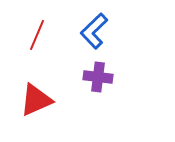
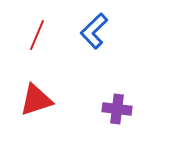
purple cross: moved 19 px right, 32 px down
red triangle: rotated 6 degrees clockwise
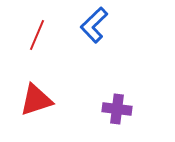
blue L-shape: moved 6 px up
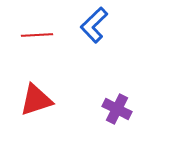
red line: rotated 64 degrees clockwise
purple cross: rotated 20 degrees clockwise
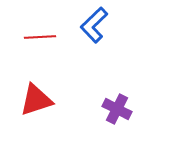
red line: moved 3 px right, 2 px down
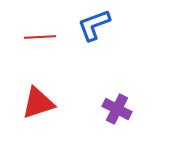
blue L-shape: rotated 24 degrees clockwise
red triangle: moved 2 px right, 3 px down
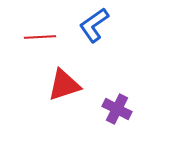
blue L-shape: rotated 15 degrees counterclockwise
red triangle: moved 26 px right, 18 px up
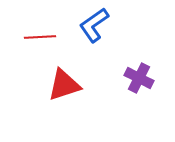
purple cross: moved 22 px right, 31 px up
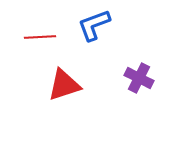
blue L-shape: rotated 15 degrees clockwise
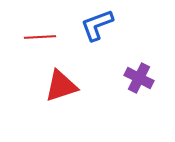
blue L-shape: moved 3 px right
red triangle: moved 3 px left, 1 px down
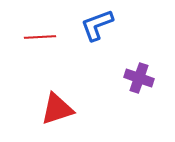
purple cross: rotated 8 degrees counterclockwise
red triangle: moved 4 px left, 23 px down
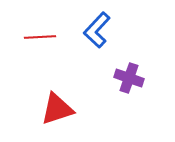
blue L-shape: moved 5 px down; rotated 27 degrees counterclockwise
purple cross: moved 10 px left
